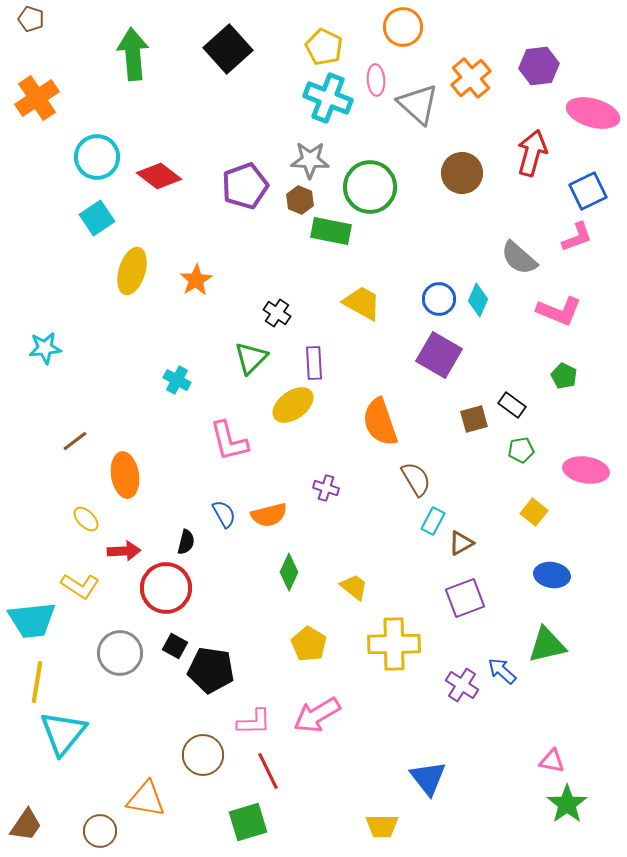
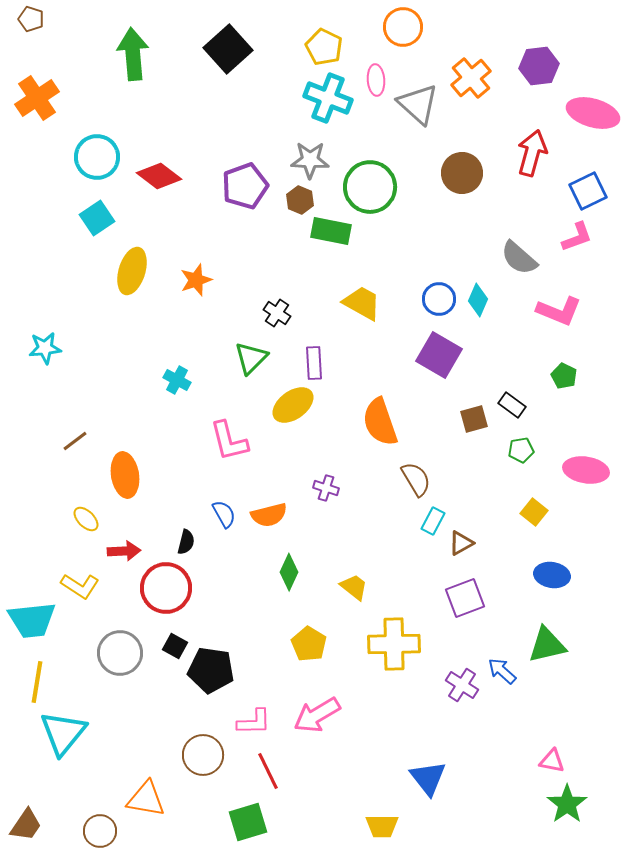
orange star at (196, 280): rotated 12 degrees clockwise
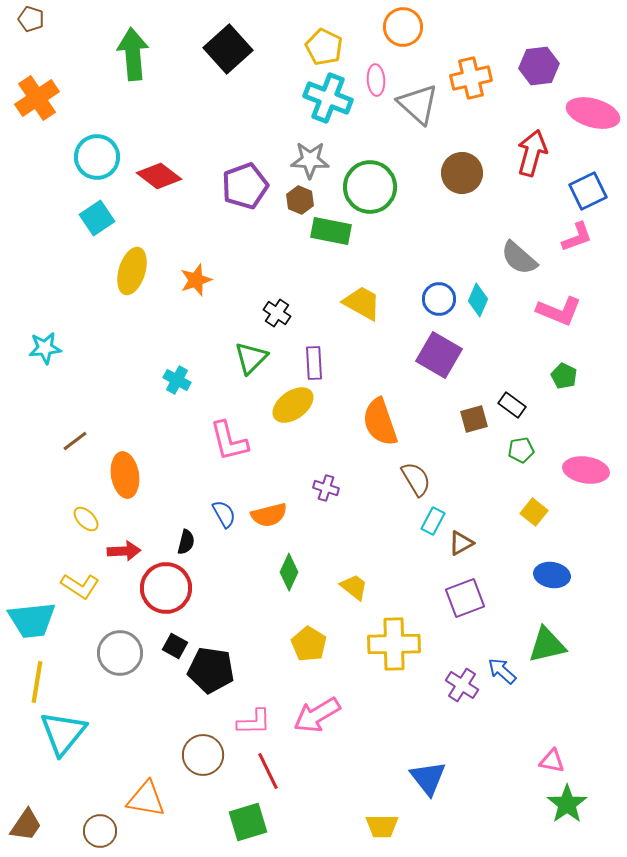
orange cross at (471, 78): rotated 27 degrees clockwise
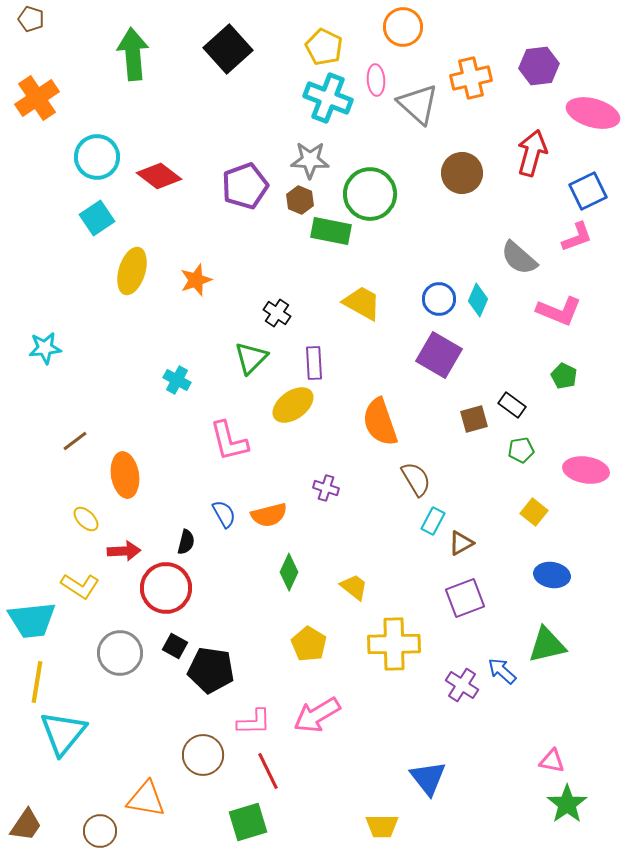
green circle at (370, 187): moved 7 px down
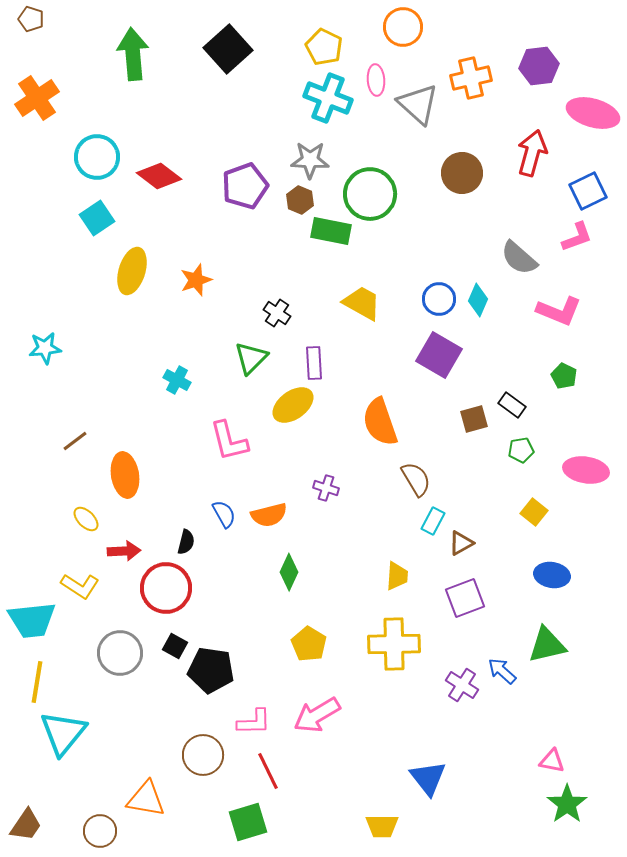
yellow trapezoid at (354, 587): moved 43 px right, 11 px up; rotated 56 degrees clockwise
